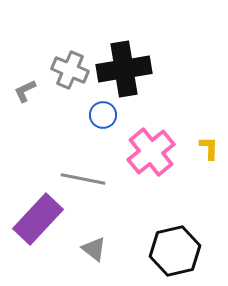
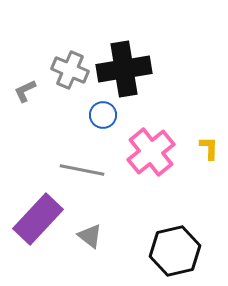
gray line: moved 1 px left, 9 px up
gray triangle: moved 4 px left, 13 px up
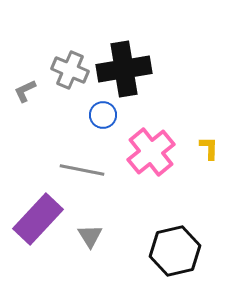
gray triangle: rotated 20 degrees clockwise
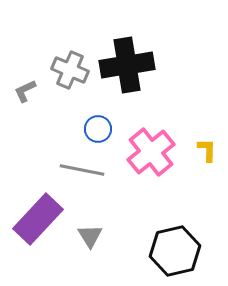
black cross: moved 3 px right, 4 px up
blue circle: moved 5 px left, 14 px down
yellow L-shape: moved 2 px left, 2 px down
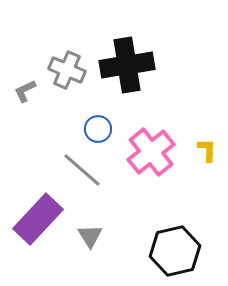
gray cross: moved 3 px left
gray line: rotated 30 degrees clockwise
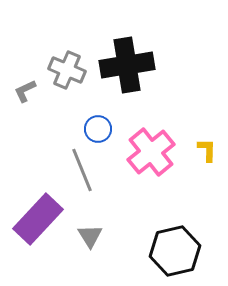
gray line: rotated 27 degrees clockwise
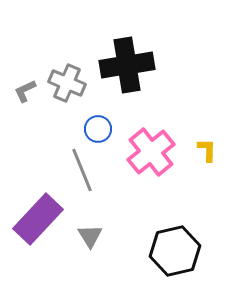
gray cross: moved 13 px down
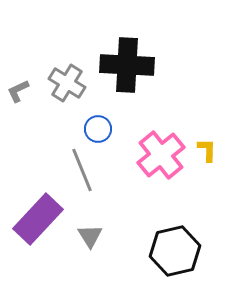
black cross: rotated 12 degrees clockwise
gray cross: rotated 9 degrees clockwise
gray L-shape: moved 7 px left
pink cross: moved 10 px right, 3 px down
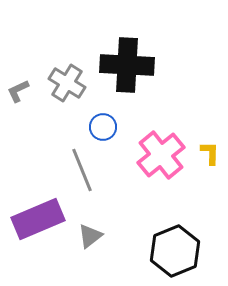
blue circle: moved 5 px right, 2 px up
yellow L-shape: moved 3 px right, 3 px down
purple rectangle: rotated 24 degrees clockwise
gray triangle: rotated 24 degrees clockwise
black hexagon: rotated 9 degrees counterclockwise
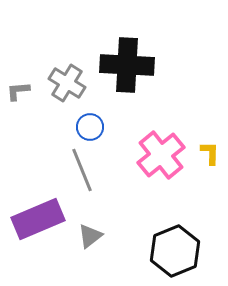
gray L-shape: rotated 20 degrees clockwise
blue circle: moved 13 px left
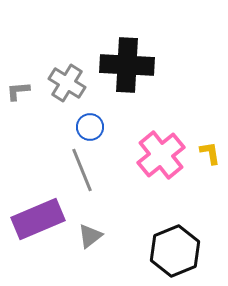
yellow L-shape: rotated 10 degrees counterclockwise
